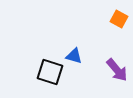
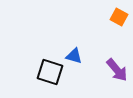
orange square: moved 2 px up
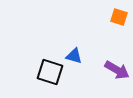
orange square: rotated 12 degrees counterclockwise
purple arrow: rotated 20 degrees counterclockwise
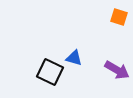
blue triangle: moved 2 px down
black square: rotated 8 degrees clockwise
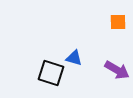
orange square: moved 1 px left, 5 px down; rotated 18 degrees counterclockwise
black square: moved 1 px right, 1 px down; rotated 8 degrees counterclockwise
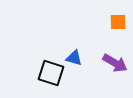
purple arrow: moved 2 px left, 7 px up
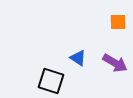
blue triangle: moved 4 px right; rotated 18 degrees clockwise
black square: moved 8 px down
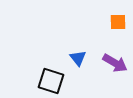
blue triangle: rotated 18 degrees clockwise
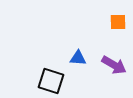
blue triangle: rotated 48 degrees counterclockwise
purple arrow: moved 1 px left, 2 px down
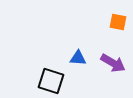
orange square: rotated 12 degrees clockwise
purple arrow: moved 1 px left, 2 px up
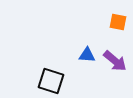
blue triangle: moved 9 px right, 3 px up
purple arrow: moved 2 px right, 2 px up; rotated 10 degrees clockwise
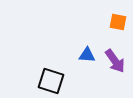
purple arrow: rotated 15 degrees clockwise
